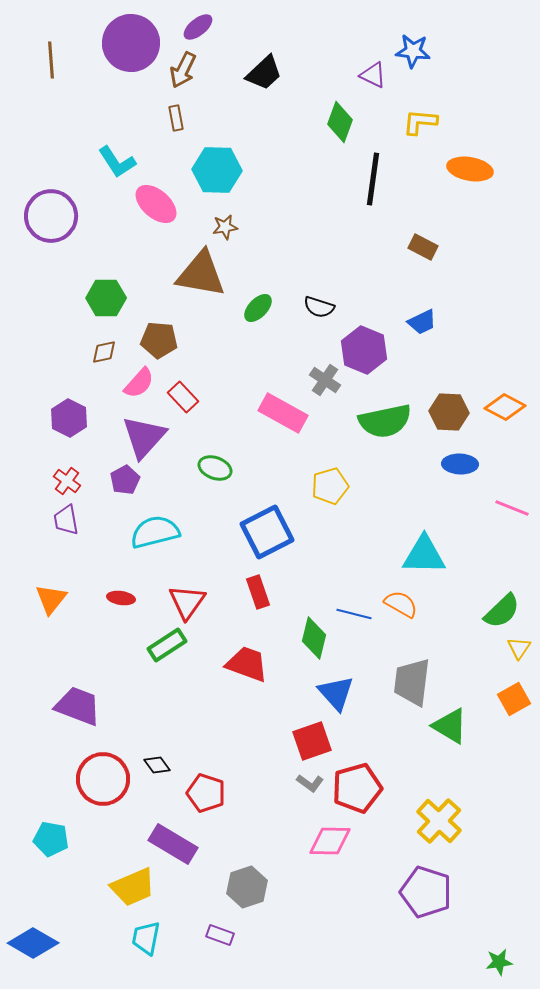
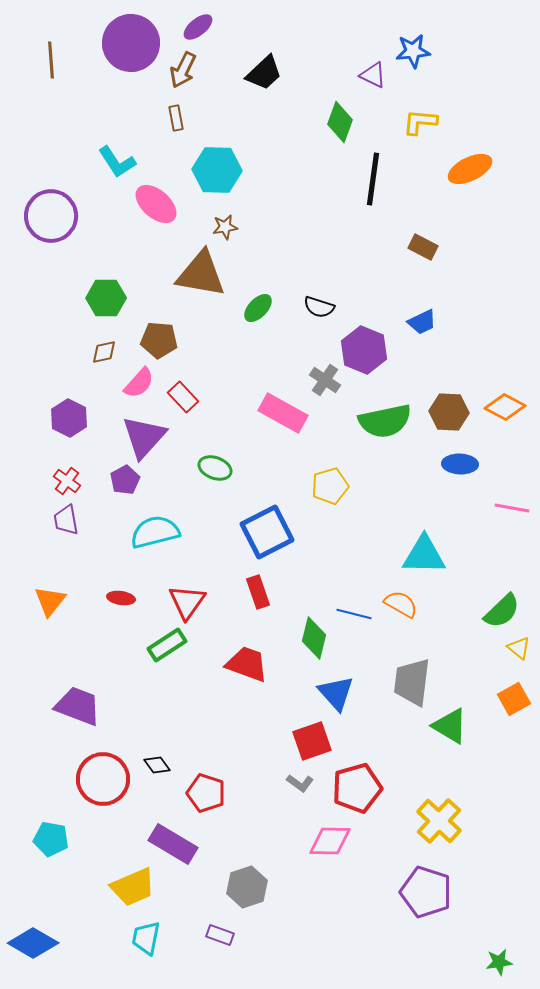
blue star at (413, 51): rotated 12 degrees counterclockwise
orange ellipse at (470, 169): rotated 36 degrees counterclockwise
pink line at (512, 508): rotated 12 degrees counterclockwise
orange triangle at (51, 599): moved 1 px left, 2 px down
yellow triangle at (519, 648): rotated 25 degrees counterclockwise
gray L-shape at (310, 783): moved 10 px left
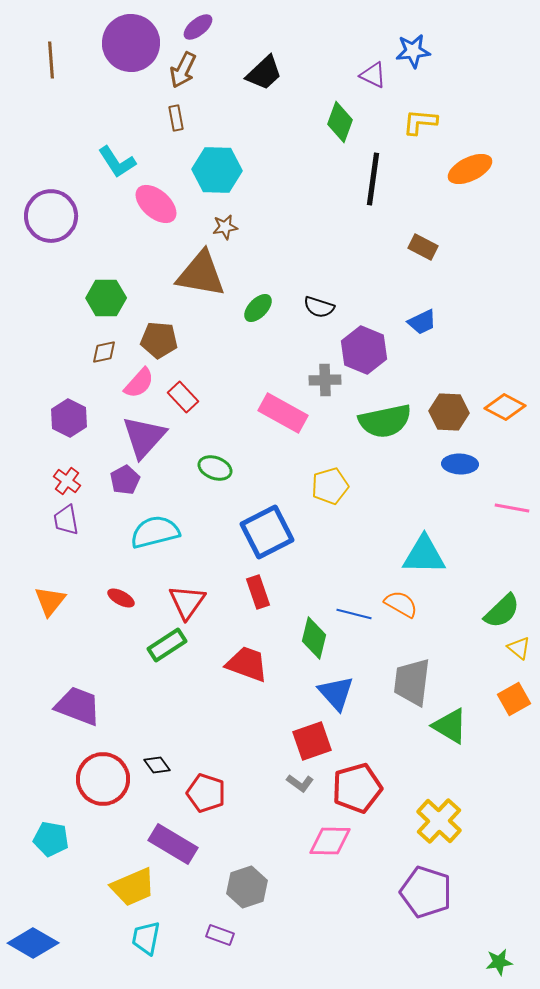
gray cross at (325, 380): rotated 36 degrees counterclockwise
red ellipse at (121, 598): rotated 20 degrees clockwise
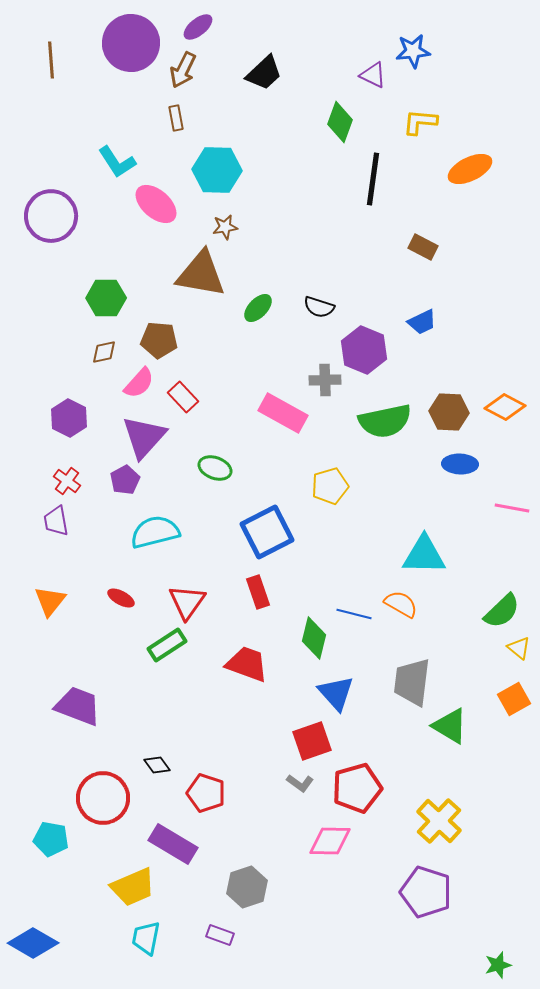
purple trapezoid at (66, 520): moved 10 px left, 1 px down
red circle at (103, 779): moved 19 px down
green star at (499, 962): moved 1 px left, 3 px down; rotated 8 degrees counterclockwise
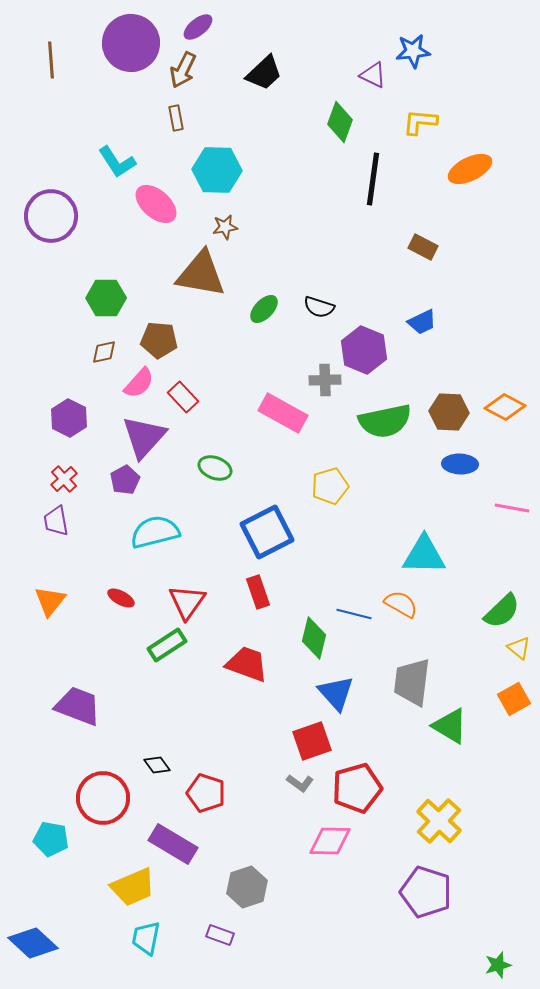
green ellipse at (258, 308): moved 6 px right, 1 px down
red cross at (67, 481): moved 3 px left, 2 px up; rotated 12 degrees clockwise
blue diamond at (33, 943): rotated 12 degrees clockwise
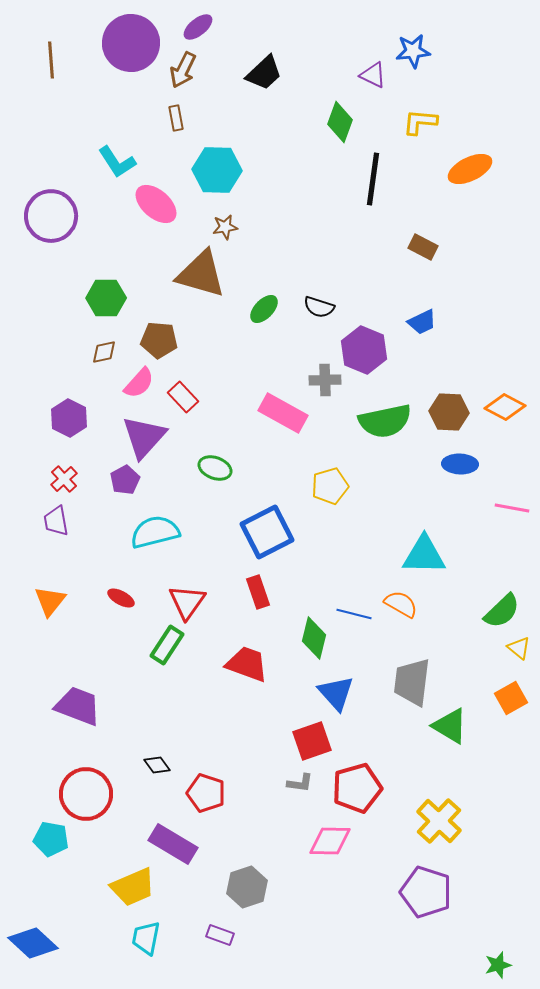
brown triangle at (201, 274): rotated 6 degrees clockwise
green rectangle at (167, 645): rotated 24 degrees counterclockwise
orange square at (514, 699): moved 3 px left, 1 px up
gray L-shape at (300, 783): rotated 28 degrees counterclockwise
red circle at (103, 798): moved 17 px left, 4 px up
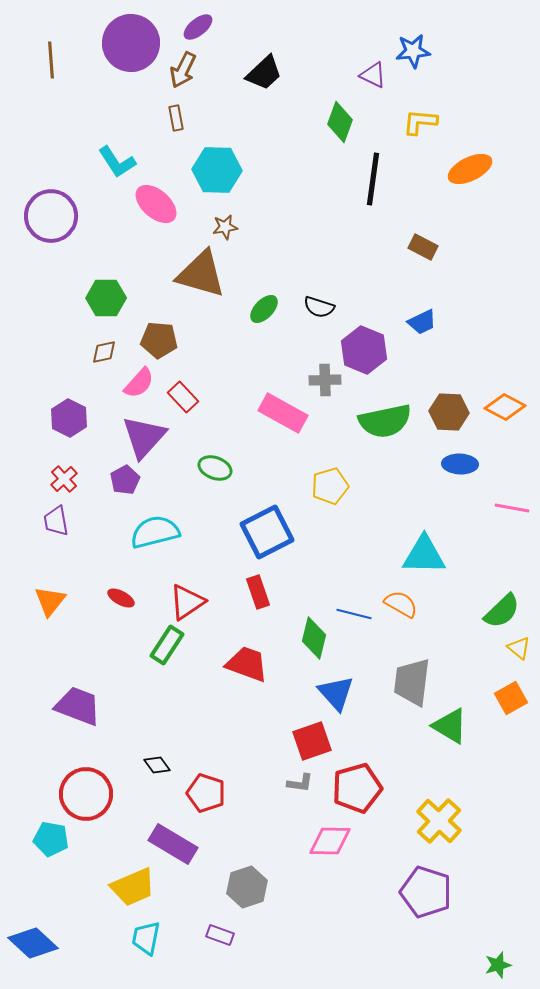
red triangle at (187, 602): rotated 21 degrees clockwise
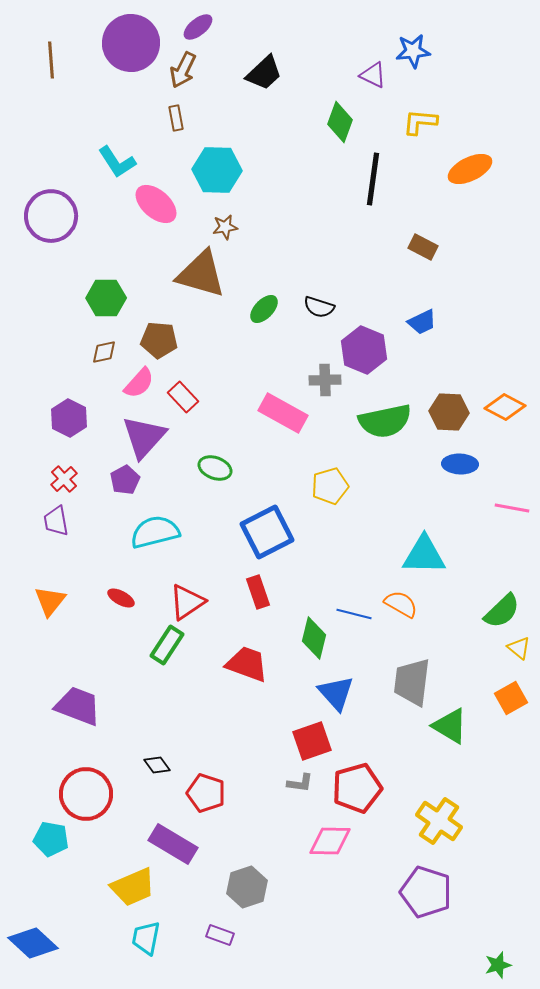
yellow cross at (439, 821): rotated 9 degrees counterclockwise
